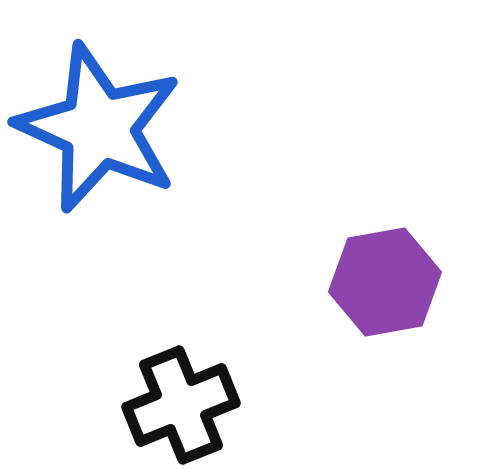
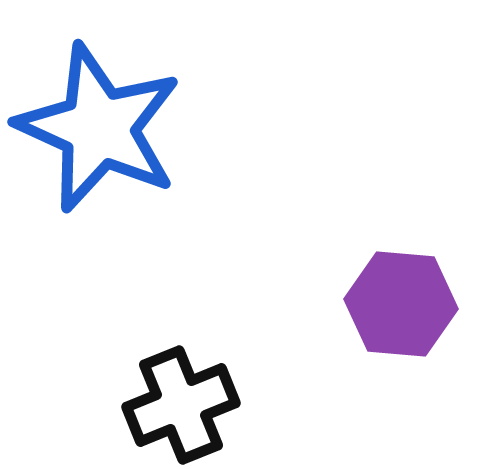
purple hexagon: moved 16 px right, 22 px down; rotated 15 degrees clockwise
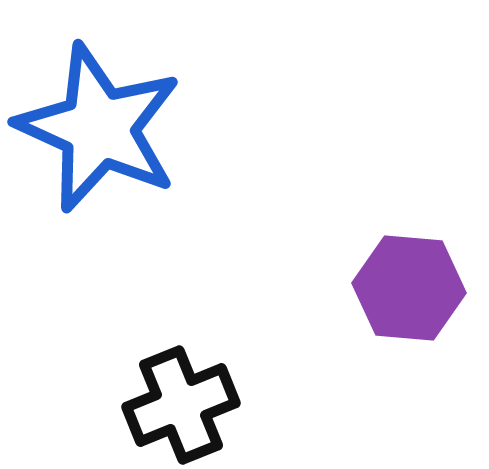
purple hexagon: moved 8 px right, 16 px up
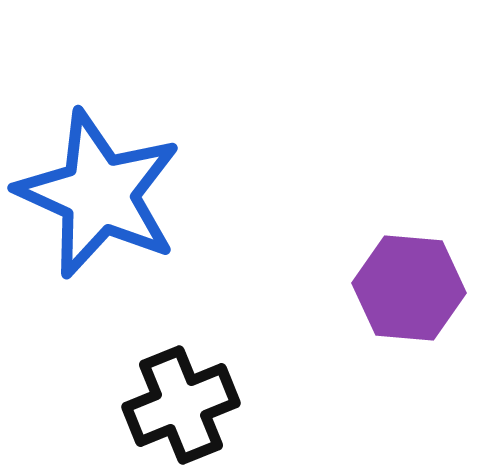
blue star: moved 66 px down
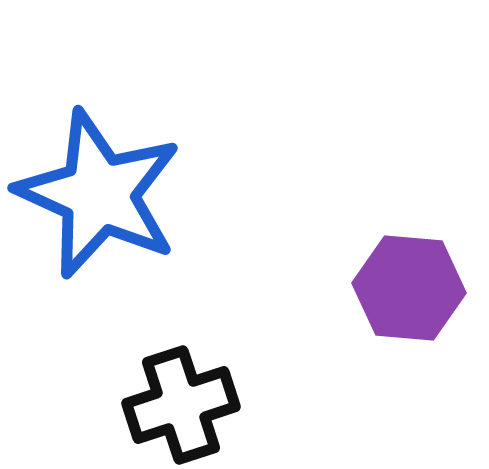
black cross: rotated 4 degrees clockwise
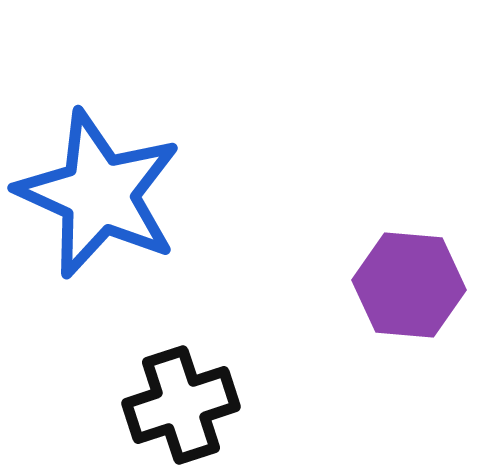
purple hexagon: moved 3 px up
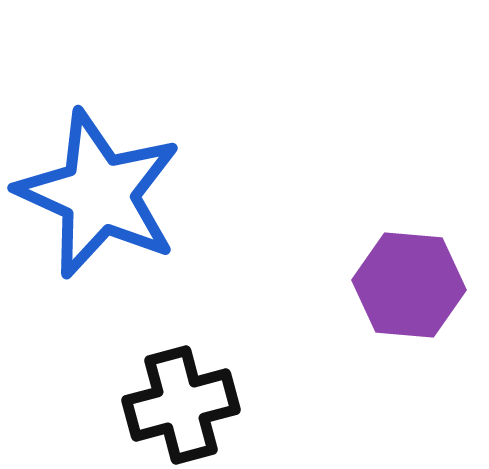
black cross: rotated 3 degrees clockwise
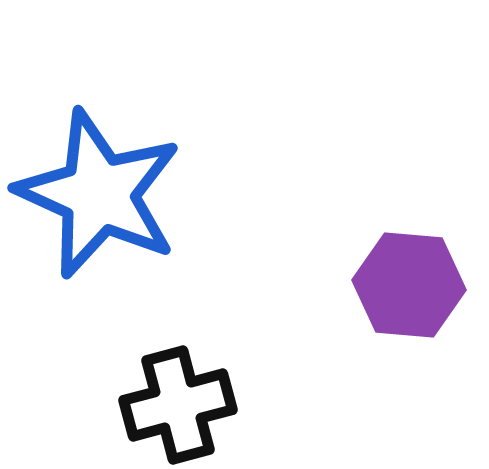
black cross: moved 3 px left
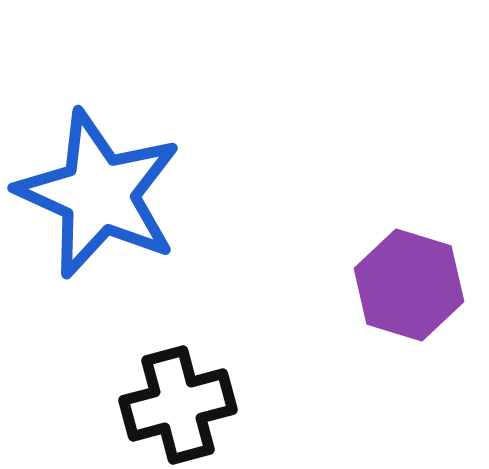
purple hexagon: rotated 12 degrees clockwise
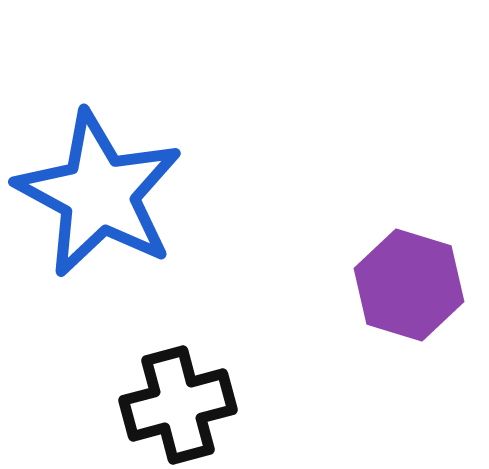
blue star: rotated 4 degrees clockwise
